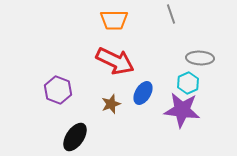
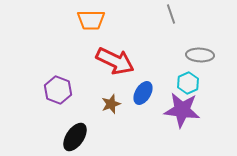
orange trapezoid: moved 23 px left
gray ellipse: moved 3 px up
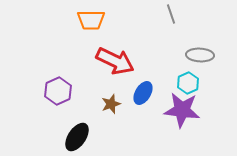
purple hexagon: moved 1 px down; rotated 16 degrees clockwise
black ellipse: moved 2 px right
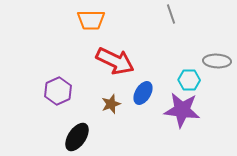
gray ellipse: moved 17 px right, 6 px down
cyan hexagon: moved 1 px right, 3 px up; rotated 25 degrees clockwise
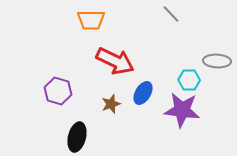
gray line: rotated 24 degrees counterclockwise
purple hexagon: rotated 20 degrees counterclockwise
black ellipse: rotated 20 degrees counterclockwise
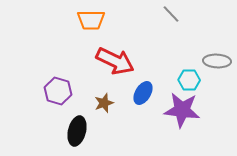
brown star: moved 7 px left, 1 px up
black ellipse: moved 6 px up
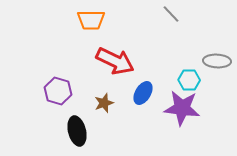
purple star: moved 2 px up
black ellipse: rotated 28 degrees counterclockwise
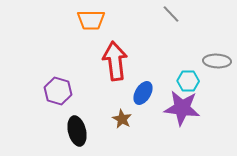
red arrow: rotated 123 degrees counterclockwise
cyan hexagon: moved 1 px left, 1 px down
brown star: moved 18 px right, 16 px down; rotated 24 degrees counterclockwise
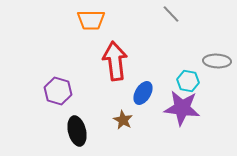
cyan hexagon: rotated 10 degrees clockwise
brown star: moved 1 px right, 1 px down
